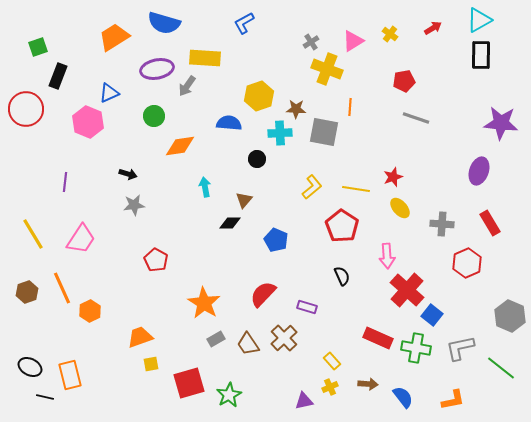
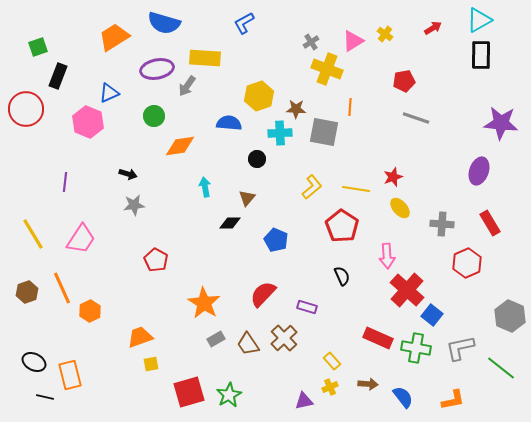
yellow cross at (390, 34): moved 5 px left
brown triangle at (244, 200): moved 3 px right, 2 px up
black ellipse at (30, 367): moved 4 px right, 5 px up
red square at (189, 383): moved 9 px down
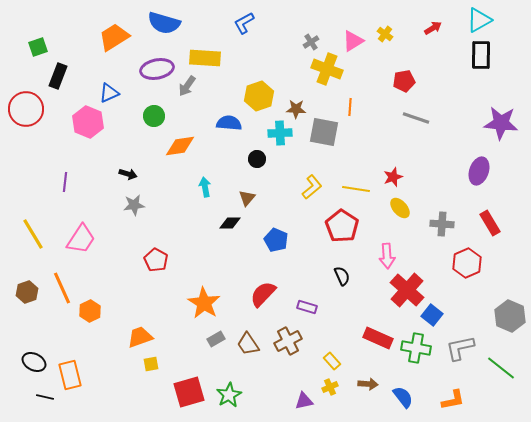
brown cross at (284, 338): moved 4 px right, 3 px down; rotated 16 degrees clockwise
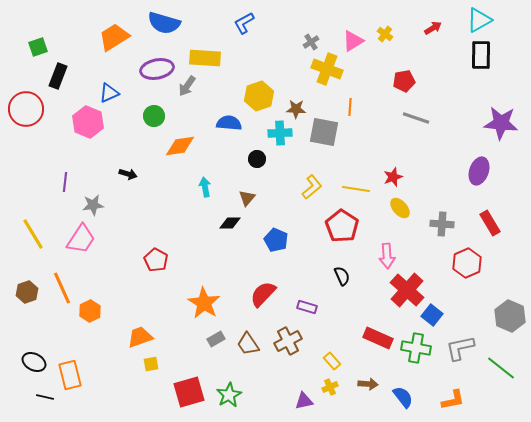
gray star at (134, 205): moved 41 px left
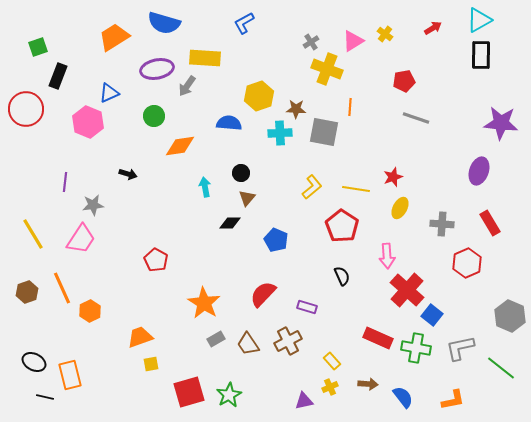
black circle at (257, 159): moved 16 px left, 14 px down
yellow ellipse at (400, 208): rotated 70 degrees clockwise
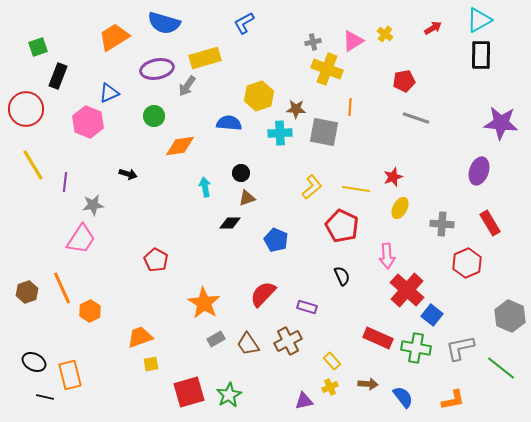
gray cross at (311, 42): moved 2 px right; rotated 21 degrees clockwise
yellow rectangle at (205, 58): rotated 20 degrees counterclockwise
brown triangle at (247, 198): rotated 30 degrees clockwise
red pentagon at (342, 226): rotated 8 degrees counterclockwise
yellow line at (33, 234): moved 69 px up
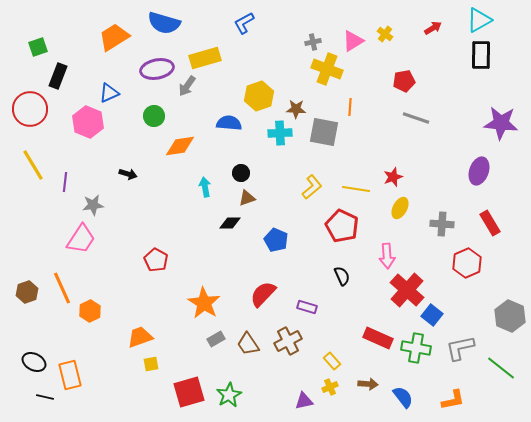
red circle at (26, 109): moved 4 px right
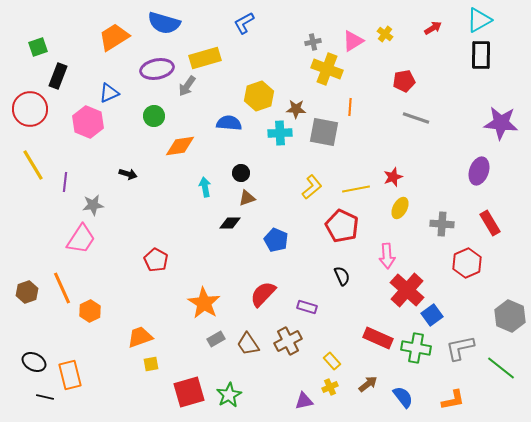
yellow line at (356, 189): rotated 20 degrees counterclockwise
blue square at (432, 315): rotated 15 degrees clockwise
brown arrow at (368, 384): rotated 42 degrees counterclockwise
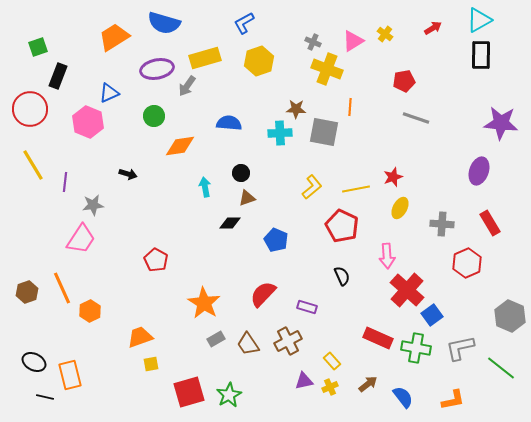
gray cross at (313, 42): rotated 35 degrees clockwise
yellow hexagon at (259, 96): moved 35 px up
purple triangle at (304, 401): moved 20 px up
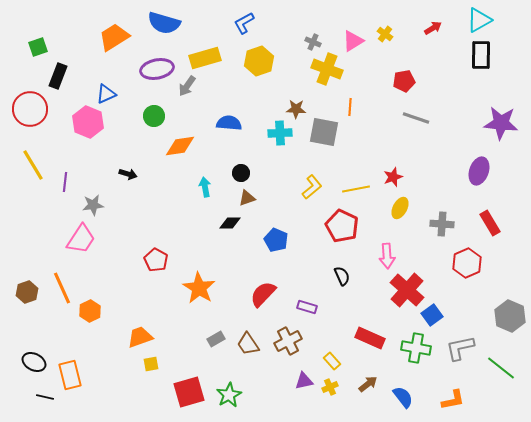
blue triangle at (109, 93): moved 3 px left, 1 px down
orange star at (204, 303): moved 5 px left, 15 px up
red rectangle at (378, 338): moved 8 px left
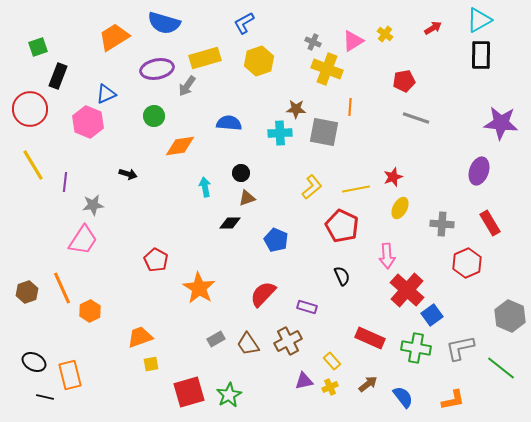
pink trapezoid at (81, 239): moved 2 px right, 1 px down
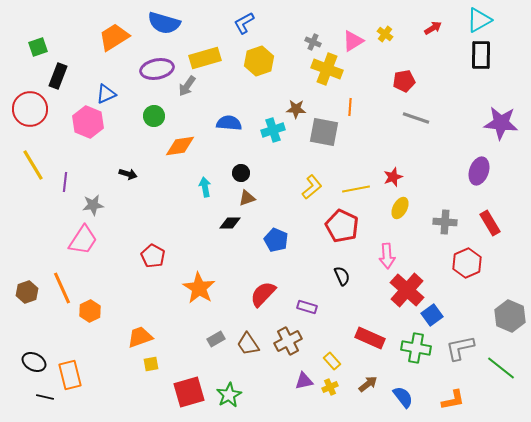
cyan cross at (280, 133): moved 7 px left, 3 px up; rotated 15 degrees counterclockwise
gray cross at (442, 224): moved 3 px right, 2 px up
red pentagon at (156, 260): moved 3 px left, 4 px up
